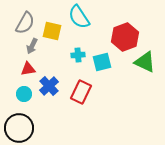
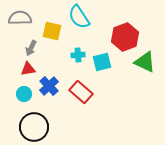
gray semicircle: moved 5 px left, 5 px up; rotated 120 degrees counterclockwise
gray arrow: moved 1 px left, 2 px down
red rectangle: rotated 75 degrees counterclockwise
black circle: moved 15 px right, 1 px up
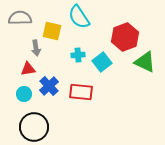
gray arrow: moved 5 px right; rotated 35 degrees counterclockwise
cyan square: rotated 24 degrees counterclockwise
red rectangle: rotated 35 degrees counterclockwise
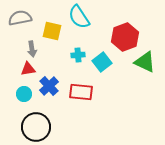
gray semicircle: rotated 10 degrees counterclockwise
gray arrow: moved 4 px left, 1 px down
black circle: moved 2 px right
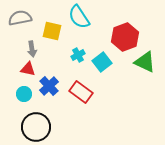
cyan cross: rotated 24 degrees counterclockwise
red triangle: rotated 21 degrees clockwise
red rectangle: rotated 30 degrees clockwise
